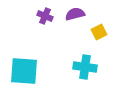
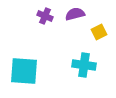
cyan cross: moved 1 px left, 2 px up
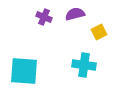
purple cross: moved 1 px left, 1 px down
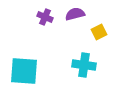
purple cross: moved 1 px right
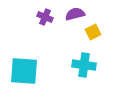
yellow square: moved 6 px left
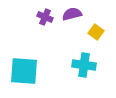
purple semicircle: moved 3 px left
yellow square: moved 3 px right; rotated 28 degrees counterclockwise
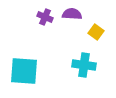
purple semicircle: rotated 18 degrees clockwise
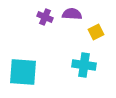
yellow square: rotated 28 degrees clockwise
cyan square: moved 1 px left, 1 px down
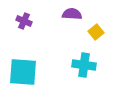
purple cross: moved 21 px left, 4 px down
yellow square: rotated 14 degrees counterclockwise
